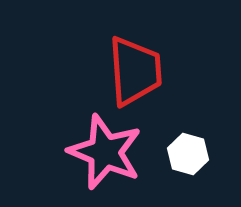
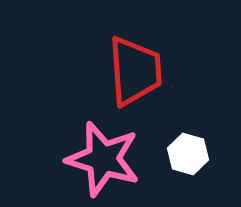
pink star: moved 2 px left, 7 px down; rotated 6 degrees counterclockwise
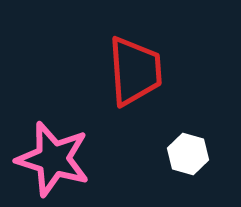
pink star: moved 50 px left
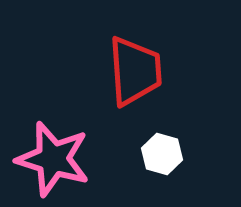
white hexagon: moved 26 px left
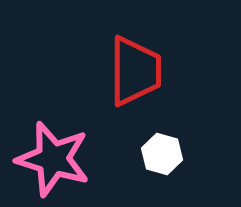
red trapezoid: rotated 4 degrees clockwise
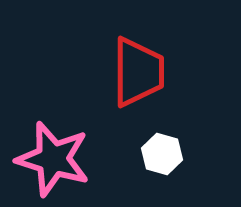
red trapezoid: moved 3 px right, 1 px down
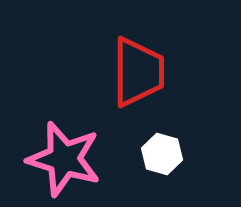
pink star: moved 11 px right
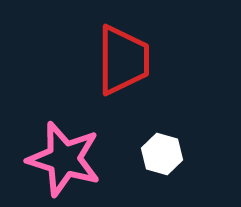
red trapezoid: moved 15 px left, 12 px up
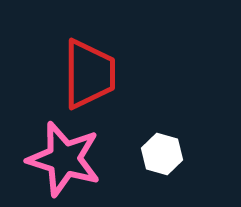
red trapezoid: moved 34 px left, 14 px down
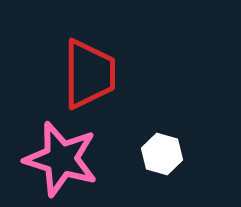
pink star: moved 3 px left
